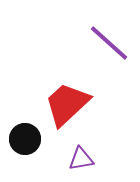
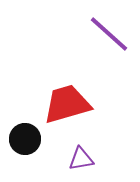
purple line: moved 9 px up
red trapezoid: rotated 27 degrees clockwise
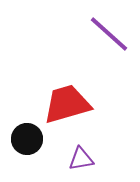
black circle: moved 2 px right
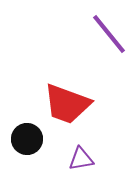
purple line: rotated 9 degrees clockwise
red trapezoid: rotated 144 degrees counterclockwise
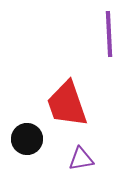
purple line: rotated 36 degrees clockwise
red trapezoid: rotated 51 degrees clockwise
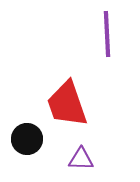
purple line: moved 2 px left
purple triangle: rotated 12 degrees clockwise
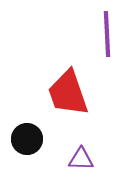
red trapezoid: moved 1 px right, 11 px up
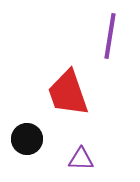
purple line: moved 3 px right, 2 px down; rotated 12 degrees clockwise
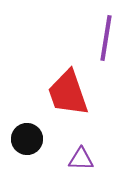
purple line: moved 4 px left, 2 px down
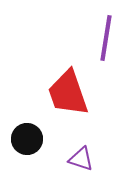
purple triangle: rotated 16 degrees clockwise
